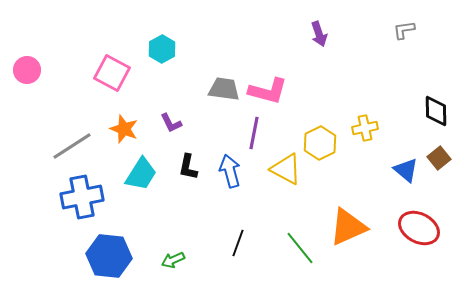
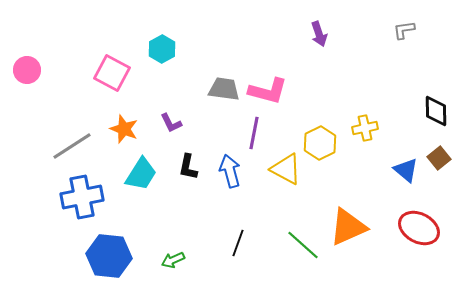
green line: moved 3 px right, 3 px up; rotated 9 degrees counterclockwise
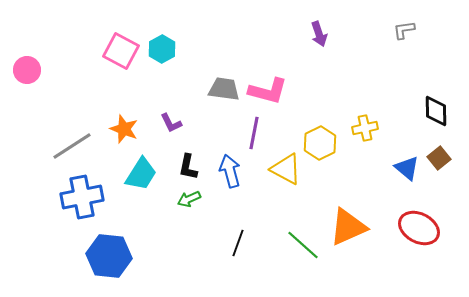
pink square: moved 9 px right, 22 px up
blue triangle: moved 1 px right, 2 px up
green arrow: moved 16 px right, 61 px up
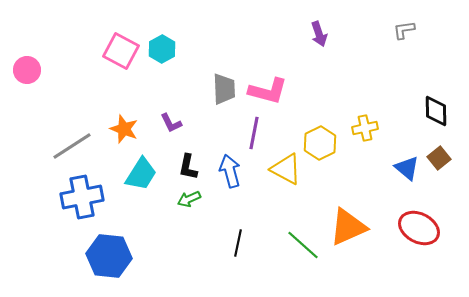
gray trapezoid: rotated 80 degrees clockwise
black line: rotated 8 degrees counterclockwise
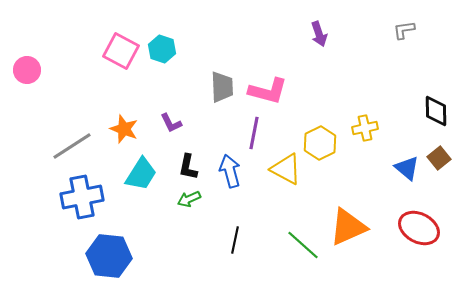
cyan hexagon: rotated 12 degrees counterclockwise
gray trapezoid: moved 2 px left, 2 px up
black line: moved 3 px left, 3 px up
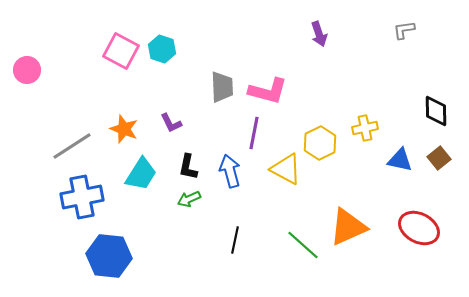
blue triangle: moved 7 px left, 8 px up; rotated 28 degrees counterclockwise
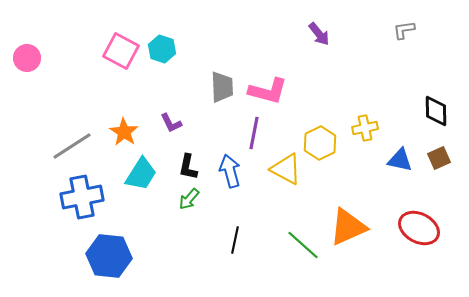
purple arrow: rotated 20 degrees counterclockwise
pink circle: moved 12 px up
orange star: moved 3 px down; rotated 12 degrees clockwise
brown square: rotated 15 degrees clockwise
green arrow: rotated 25 degrees counterclockwise
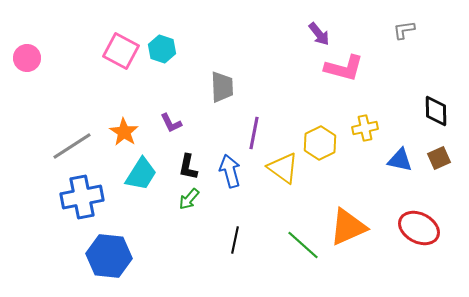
pink L-shape: moved 76 px right, 23 px up
yellow triangle: moved 3 px left, 1 px up; rotated 8 degrees clockwise
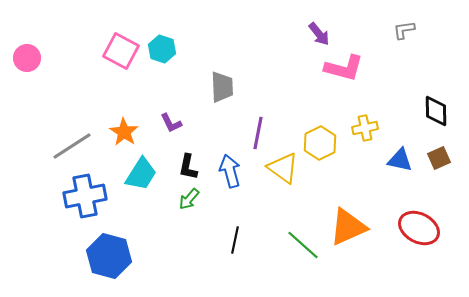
purple line: moved 4 px right
blue cross: moved 3 px right, 1 px up
blue hexagon: rotated 9 degrees clockwise
